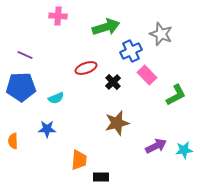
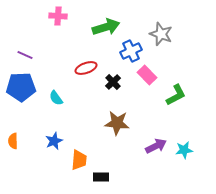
cyan semicircle: rotated 77 degrees clockwise
brown star: rotated 20 degrees clockwise
blue star: moved 7 px right, 12 px down; rotated 24 degrees counterclockwise
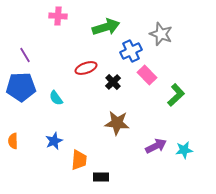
purple line: rotated 35 degrees clockwise
green L-shape: rotated 15 degrees counterclockwise
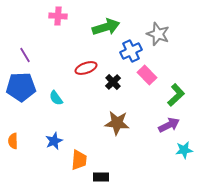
gray star: moved 3 px left
purple arrow: moved 13 px right, 21 px up
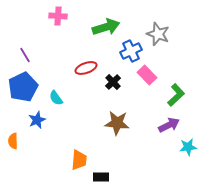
blue pentagon: moved 2 px right; rotated 24 degrees counterclockwise
blue star: moved 17 px left, 21 px up
cyan star: moved 4 px right, 3 px up
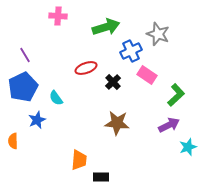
pink rectangle: rotated 12 degrees counterclockwise
cyan star: rotated 12 degrees counterclockwise
